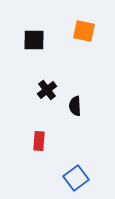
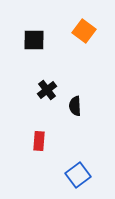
orange square: rotated 25 degrees clockwise
blue square: moved 2 px right, 3 px up
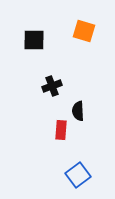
orange square: rotated 20 degrees counterclockwise
black cross: moved 5 px right, 4 px up; rotated 18 degrees clockwise
black semicircle: moved 3 px right, 5 px down
red rectangle: moved 22 px right, 11 px up
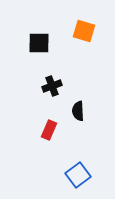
black square: moved 5 px right, 3 px down
red rectangle: moved 12 px left; rotated 18 degrees clockwise
